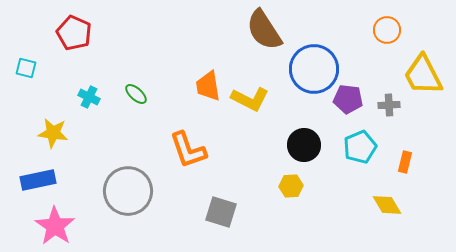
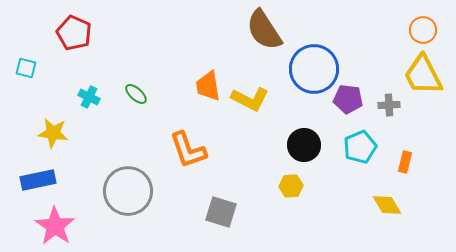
orange circle: moved 36 px right
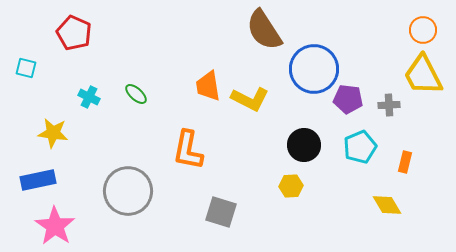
orange L-shape: rotated 30 degrees clockwise
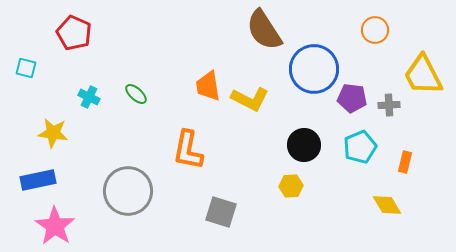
orange circle: moved 48 px left
purple pentagon: moved 4 px right, 1 px up
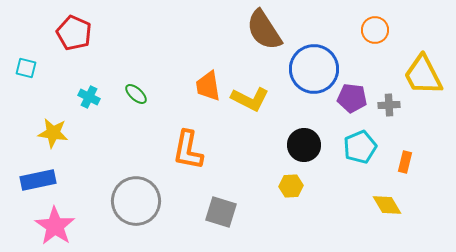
gray circle: moved 8 px right, 10 px down
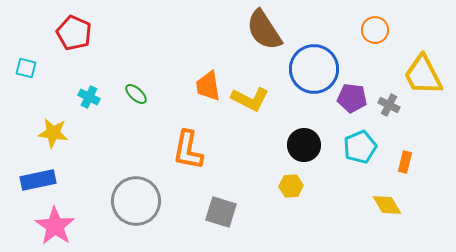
gray cross: rotated 30 degrees clockwise
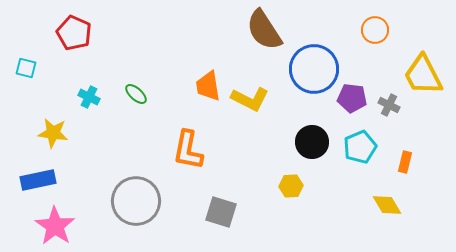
black circle: moved 8 px right, 3 px up
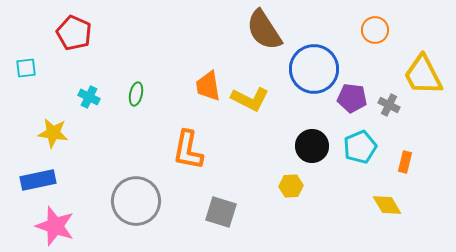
cyan square: rotated 20 degrees counterclockwise
green ellipse: rotated 60 degrees clockwise
black circle: moved 4 px down
pink star: rotated 15 degrees counterclockwise
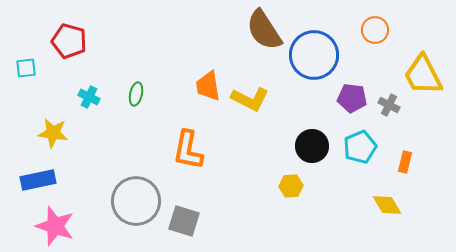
red pentagon: moved 5 px left, 8 px down; rotated 8 degrees counterclockwise
blue circle: moved 14 px up
gray square: moved 37 px left, 9 px down
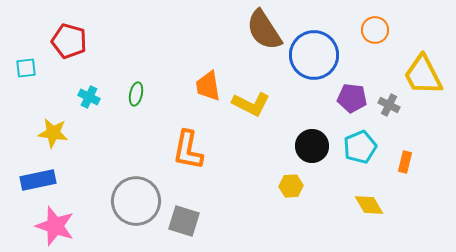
yellow L-shape: moved 1 px right, 5 px down
yellow diamond: moved 18 px left
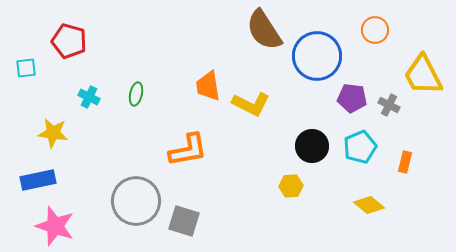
blue circle: moved 3 px right, 1 px down
orange L-shape: rotated 111 degrees counterclockwise
yellow diamond: rotated 20 degrees counterclockwise
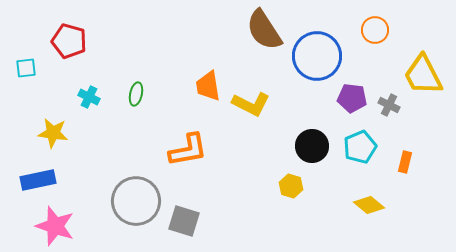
yellow hexagon: rotated 20 degrees clockwise
